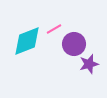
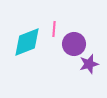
pink line: rotated 56 degrees counterclockwise
cyan diamond: moved 1 px down
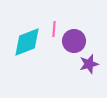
purple circle: moved 3 px up
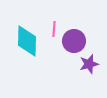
cyan diamond: moved 1 px up; rotated 68 degrees counterclockwise
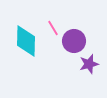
pink line: moved 1 px left, 1 px up; rotated 35 degrees counterclockwise
cyan diamond: moved 1 px left
